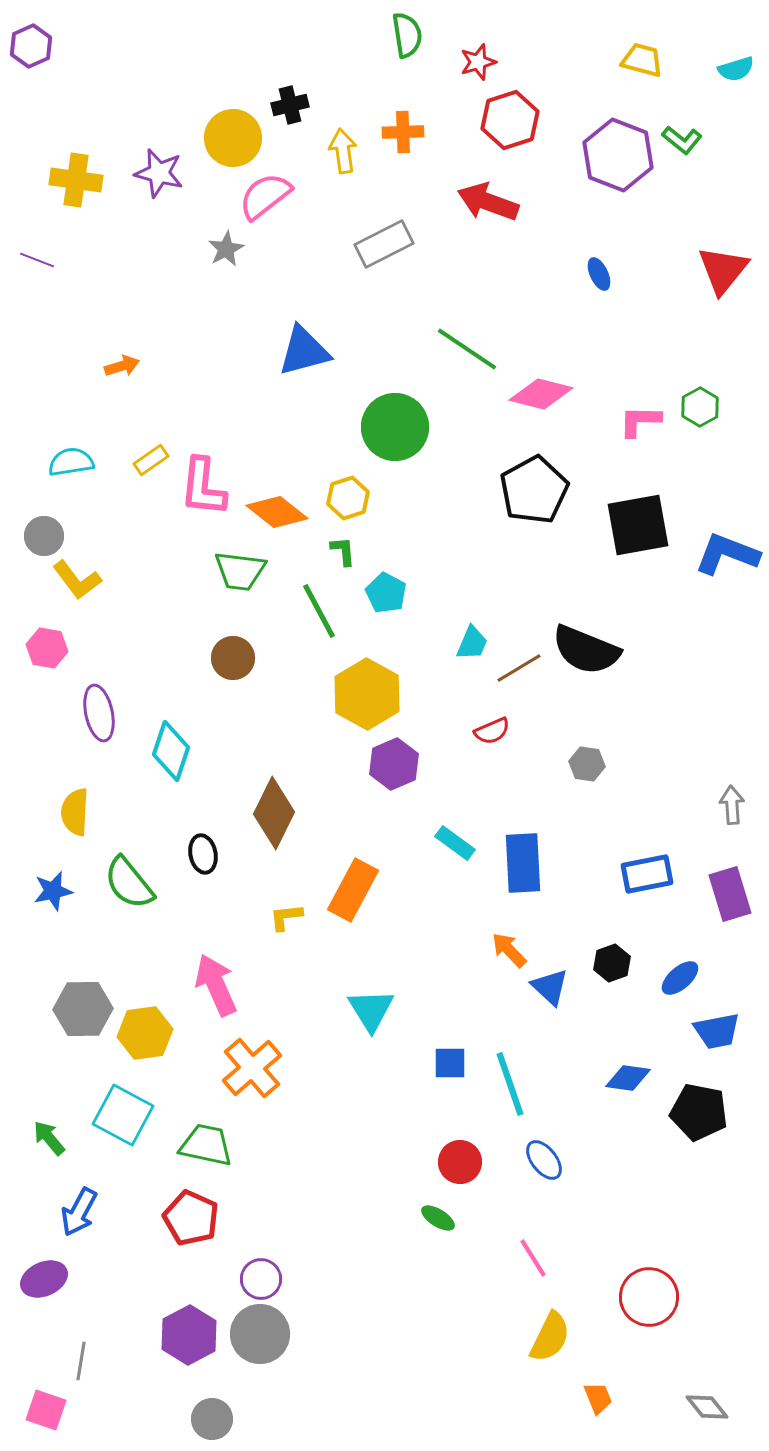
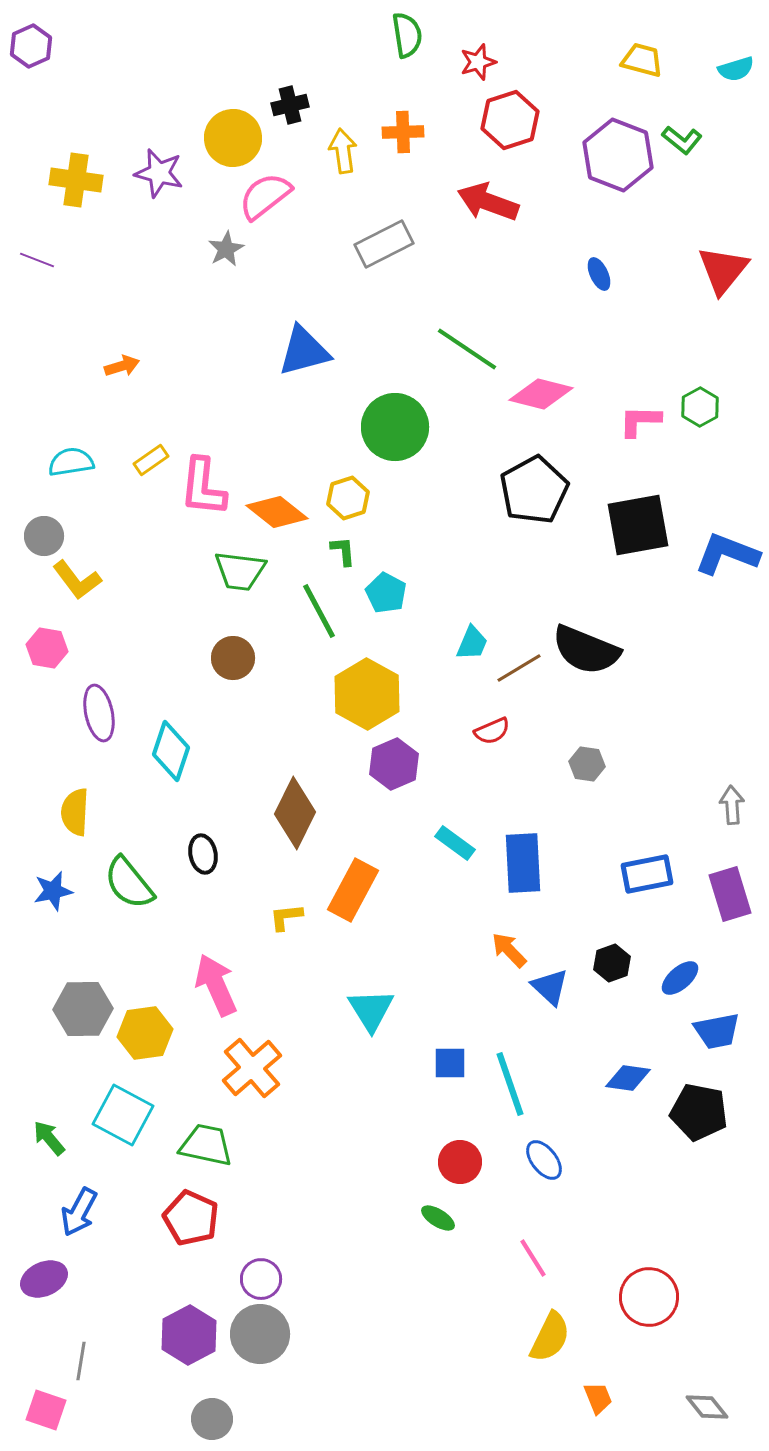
brown diamond at (274, 813): moved 21 px right
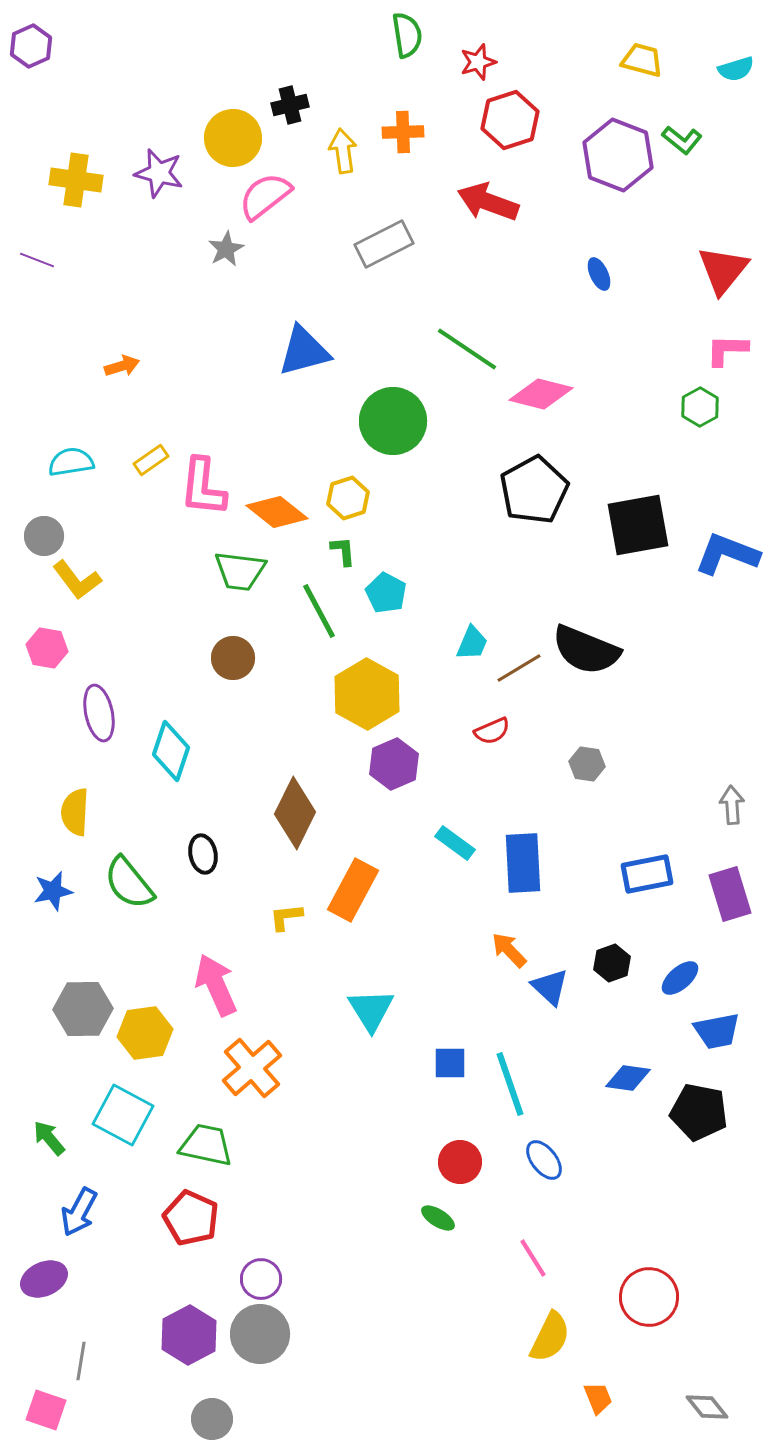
pink L-shape at (640, 421): moved 87 px right, 71 px up
green circle at (395, 427): moved 2 px left, 6 px up
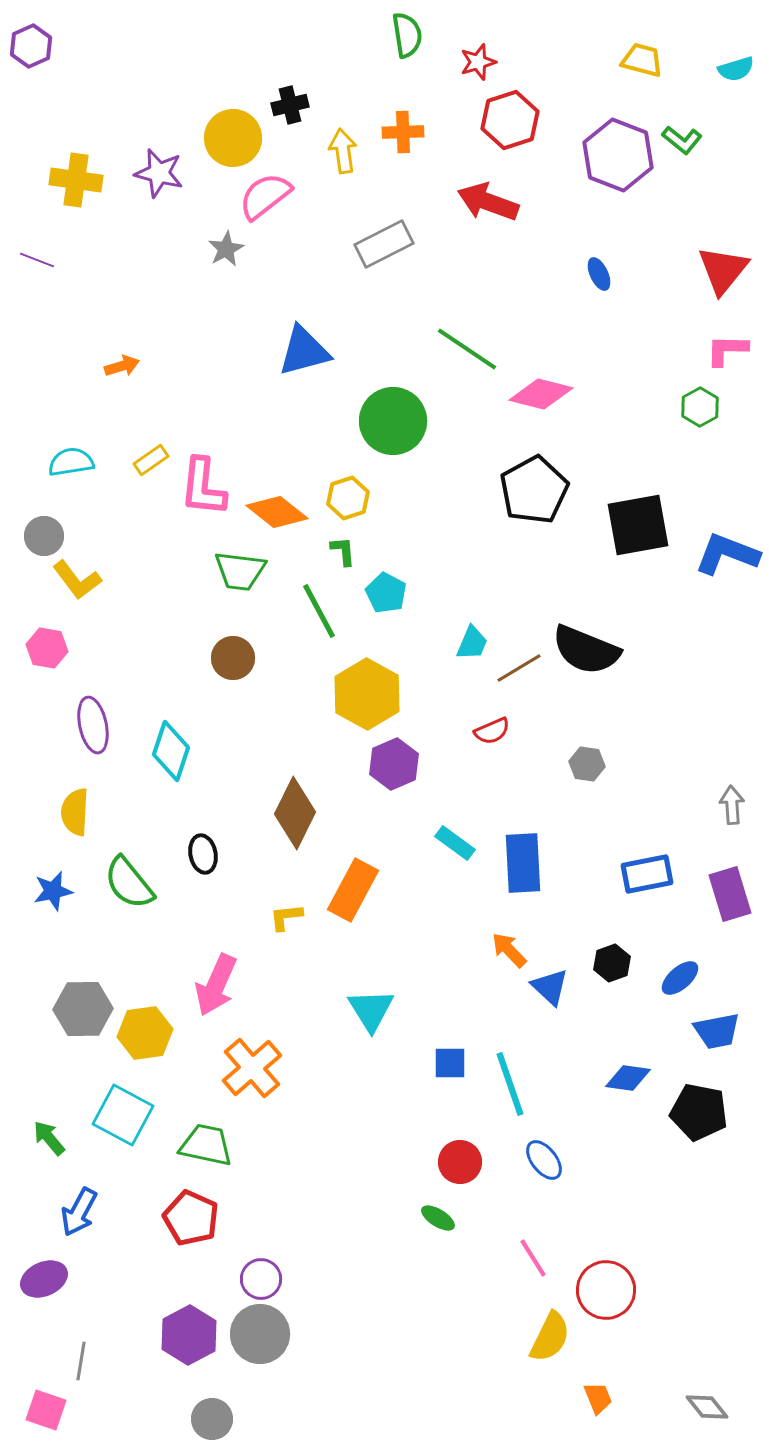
purple ellipse at (99, 713): moved 6 px left, 12 px down
pink arrow at (216, 985): rotated 132 degrees counterclockwise
red circle at (649, 1297): moved 43 px left, 7 px up
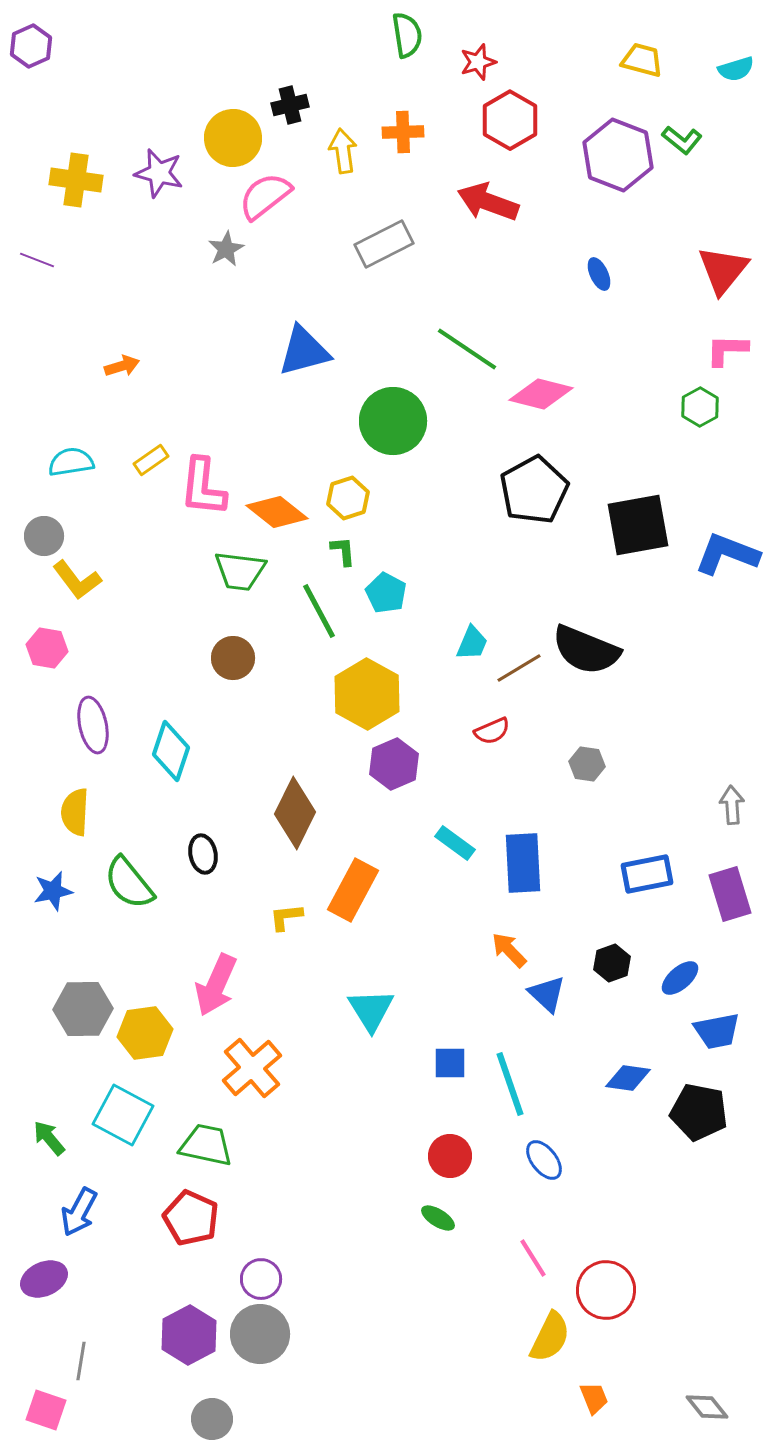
red hexagon at (510, 120): rotated 12 degrees counterclockwise
blue triangle at (550, 987): moved 3 px left, 7 px down
red circle at (460, 1162): moved 10 px left, 6 px up
orange trapezoid at (598, 1398): moved 4 px left
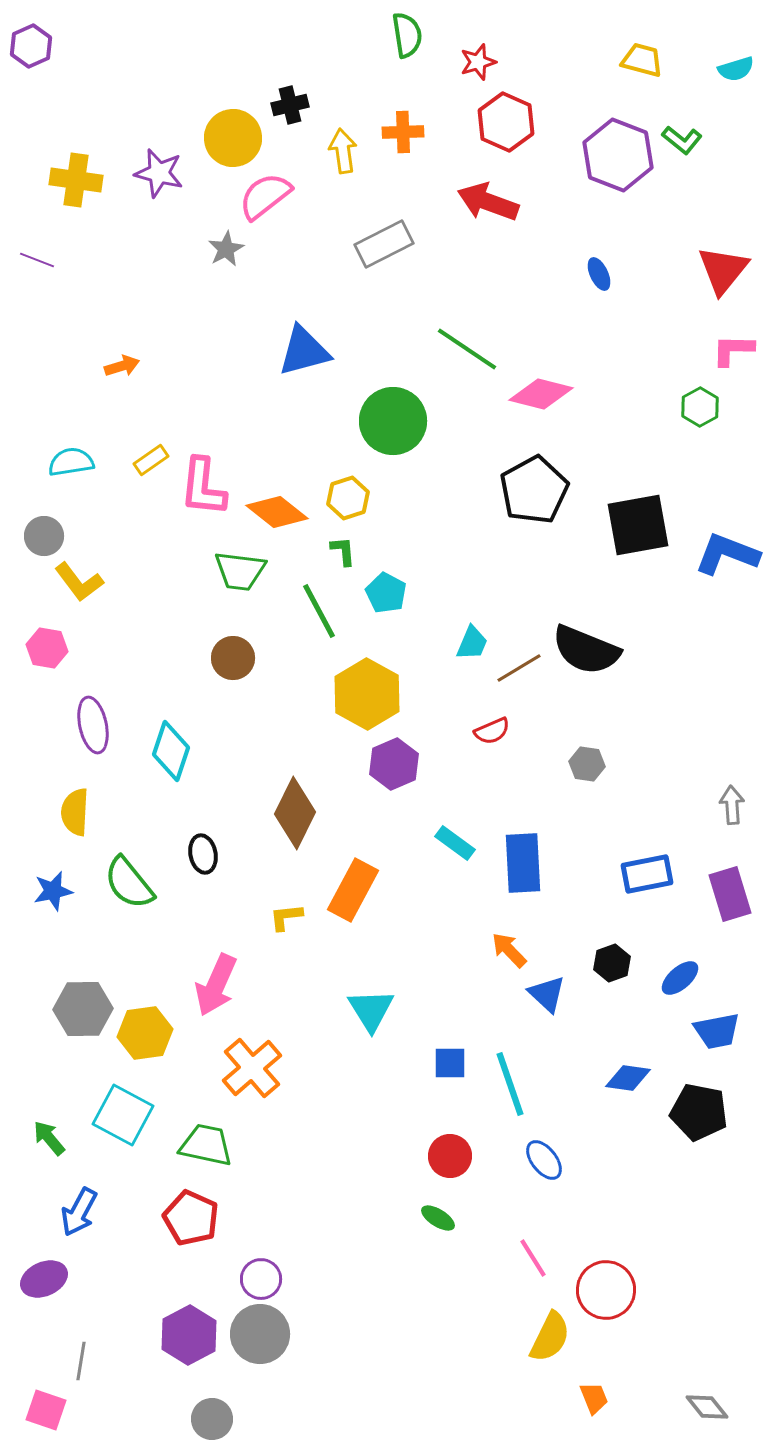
red hexagon at (510, 120): moved 4 px left, 2 px down; rotated 6 degrees counterclockwise
pink L-shape at (727, 350): moved 6 px right
yellow L-shape at (77, 580): moved 2 px right, 2 px down
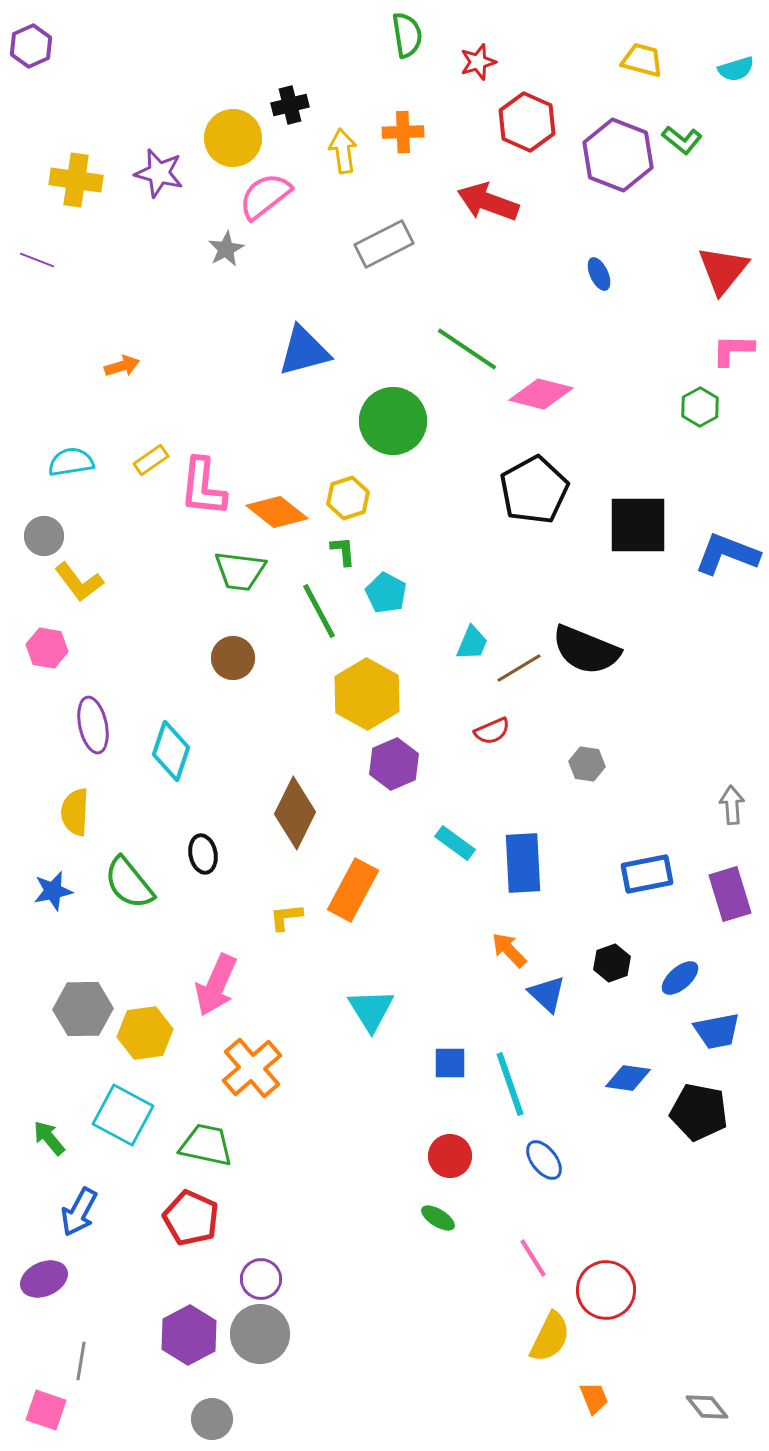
red hexagon at (506, 122): moved 21 px right
black square at (638, 525): rotated 10 degrees clockwise
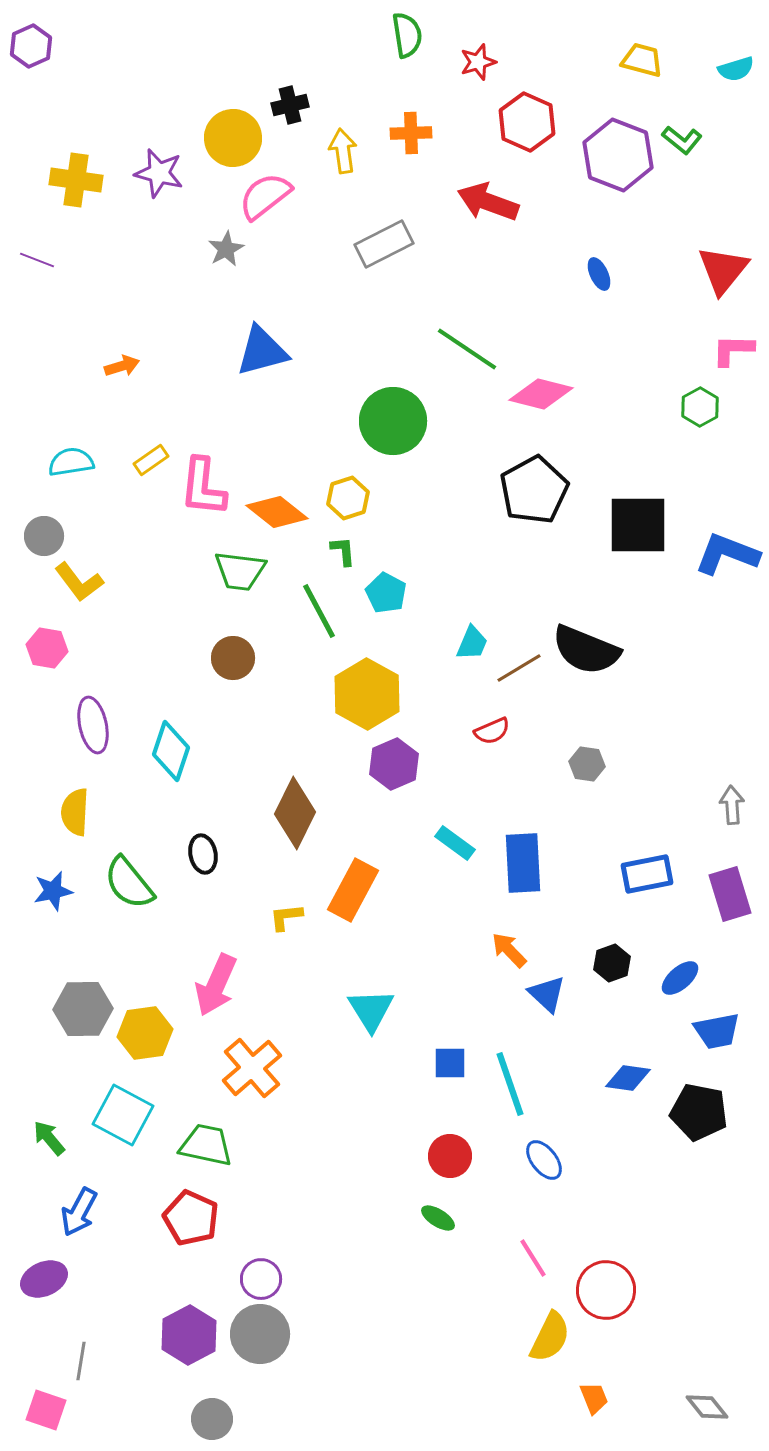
orange cross at (403, 132): moved 8 px right, 1 px down
blue triangle at (304, 351): moved 42 px left
